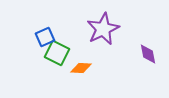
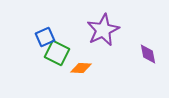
purple star: moved 1 px down
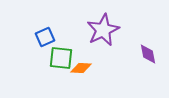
green square: moved 4 px right, 5 px down; rotated 20 degrees counterclockwise
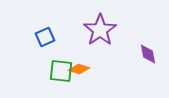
purple star: moved 3 px left; rotated 8 degrees counterclockwise
green square: moved 13 px down
orange diamond: moved 2 px left, 1 px down; rotated 15 degrees clockwise
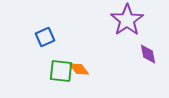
purple star: moved 27 px right, 10 px up
orange diamond: rotated 35 degrees clockwise
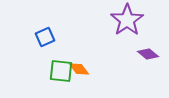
purple diamond: rotated 40 degrees counterclockwise
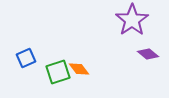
purple star: moved 5 px right
blue square: moved 19 px left, 21 px down
green square: moved 3 px left, 1 px down; rotated 25 degrees counterclockwise
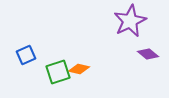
purple star: moved 2 px left, 1 px down; rotated 8 degrees clockwise
blue square: moved 3 px up
orange diamond: rotated 40 degrees counterclockwise
